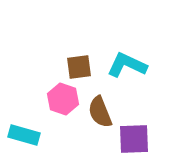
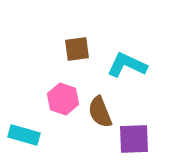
brown square: moved 2 px left, 18 px up
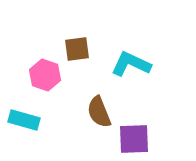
cyan L-shape: moved 4 px right, 1 px up
pink hexagon: moved 18 px left, 24 px up
brown semicircle: moved 1 px left
cyan rectangle: moved 15 px up
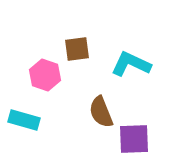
brown semicircle: moved 2 px right
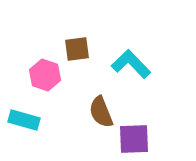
cyan L-shape: rotated 21 degrees clockwise
